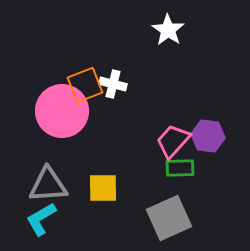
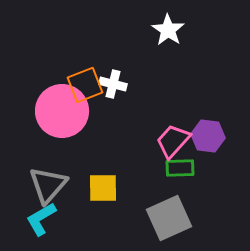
gray triangle: rotated 45 degrees counterclockwise
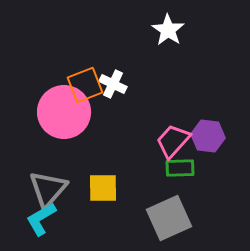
white cross: rotated 12 degrees clockwise
pink circle: moved 2 px right, 1 px down
gray triangle: moved 4 px down
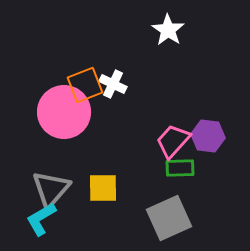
gray triangle: moved 3 px right
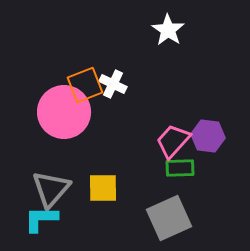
cyan L-shape: rotated 30 degrees clockwise
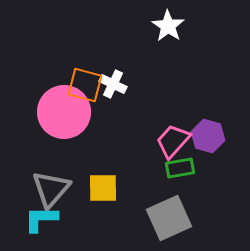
white star: moved 4 px up
orange square: rotated 36 degrees clockwise
purple hexagon: rotated 8 degrees clockwise
green rectangle: rotated 8 degrees counterclockwise
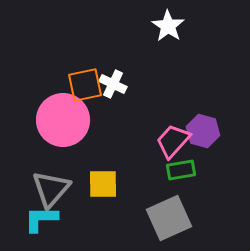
orange square: rotated 27 degrees counterclockwise
pink circle: moved 1 px left, 8 px down
purple hexagon: moved 5 px left, 5 px up
green rectangle: moved 1 px right, 2 px down
yellow square: moved 4 px up
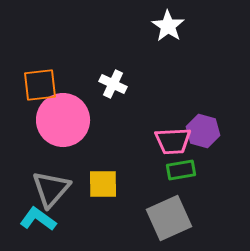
orange square: moved 45 px left; rotated 6 degrees clockwise
pink trapezoid: rotated 135 degrees counterclockwise
cyan L-shape: moved 3 px left; rotated 36 degrees clockwise
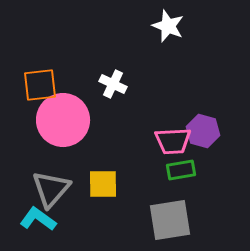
white star: rotated 12 degrees counterclockwise
gray square: moved 1 px right, 2 px down; rotated 15 degrees clockwise
